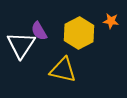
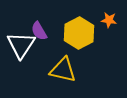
orange star: moved 2 px left, 1 px up
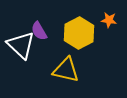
white triangle: rotated 20 degrees counterclockwise
yellow triangle: moved 3 px right
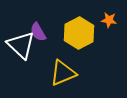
purple semicircle: moved 1 px left, 1 px down
yellow triangle: moved 3 px left, 3 px down; rotated 36 degrees counterclockwise
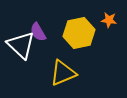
yellow hexagon: rotated 16 degrees clockwise
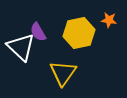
white triangle: moved 2 px down
yellow triangle: rotated 32 degrees counterclockwise
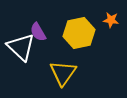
orange star: moved 2 px right
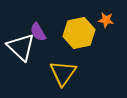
orange star: moved 5 px left
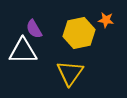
purple semicircle: moved 4 px left, 3 px up
white triangle: moved 2 px right, 4 px down; rotated 44 degrees counterclockwise
yellow triangle: moved 7 px right
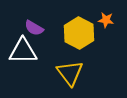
purple semicircle: moved 1 px up; rotated 30 degrees counterclockwise
yellow hexagon: rotated 20 degrees counterclockwise
yellow triangle: rotated 12 degrees counterclockwise
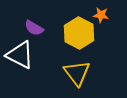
orange star: moved 5 px left, 5 px up
white triangle: moved 3 px left, 4 px down; rotated 28 degrees clockwise
yellow triangle: moved 7 px right
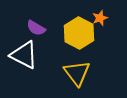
orange star: moved 1 px left, 3 px down; rotated 28 degrees counterclockwise
purple semicircle: moved 2 px right
white triangle: moved 4 px right
